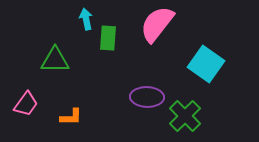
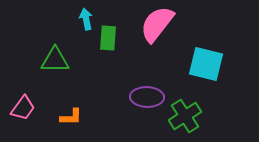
cyan square: rotated 21 degrees counterclockwise
pink trapezoid: moved 3 px left, 4 px down
green cross: rotated 12 degrees clockwise
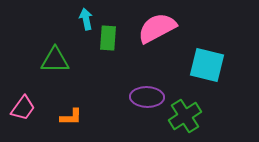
pink semicircle: moved 4 px down; rotated 24 degrees clockwise
cyan square: moved 1 px right, 1 px down
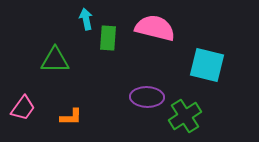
pink semicircle: moved 2 px left; rotated 42 degrees clockwise
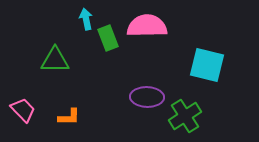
pink semicircle: moved 8 px left, 2 px up; rotated 15 degrees counterclockwise
green rectangle: rotated 25 degrees counterclockwise
pink trapezoid: moved 2 px down; rotated 80 degrees counterclockwise
orange L-shape: moved 2 px left
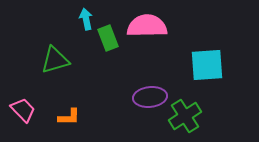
green triangle: rotated 16 degrees counterclockwise
cyan square: rotated 18 degrees counterclockwise
purple ellipse: moved 3 px right; rotated 8 degrees counterclockwise
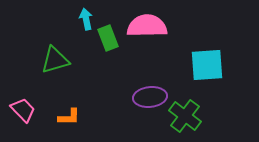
green cross: rotated 20 degrees counterclockwise
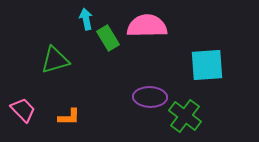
green rectangle: rotated 10 degrees counterclockwise
purple ellipse: rotated 8 degrees clockwise
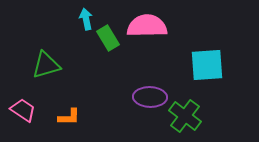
green triangle: moved 9 px left, 5 px down
pink trapezoid: rotated 12 degrees counterclockwise
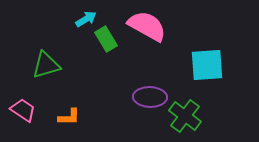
cyan arrow: rotated 70 degrees clockwise
pink semicircle: rotated 30 degrees clockwise
green rectangle: moved 2 px left, 1 px down
